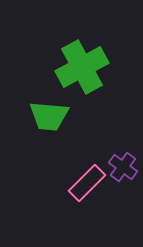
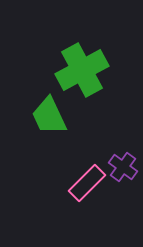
green cross: moved 3 px down
green trapezoid: rotated 60 degrees clockwise
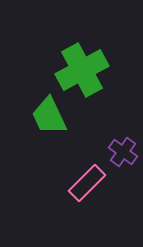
purple cross: moved 15 px up
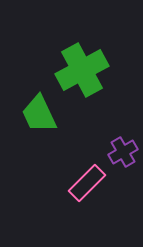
green trapezoid: moved 10 px left, 2 px up
purple cross: rotated 24 degrees clockwise
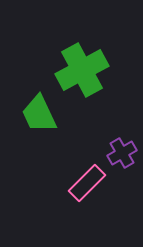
purple cross: moved 1 px left, 1 px down
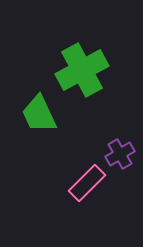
purple cross: moved 2 px left, 1 px down
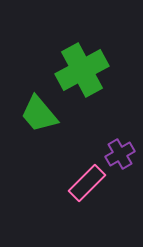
green trapezoid: rotated 15 degrees counterclockwise
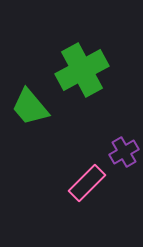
green trapezoid: moved 9 px left, 7 px up
purple cross: moved 4 px right, 2 px up
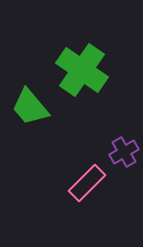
green cross: rotated 27 degrees counterclockwise
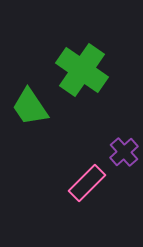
green trapezoid: rotated 6 degrees clockwise
purple cross: rotated 12 degrees counterclockwise
